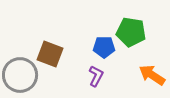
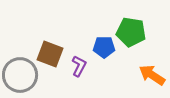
purple L-shape: moved 17 px left, 10 px up
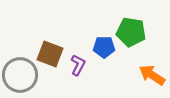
purple L-shape: moved 1 px left, 1 px up
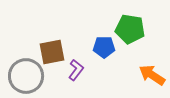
green pentagon: moved 1 px left, 3 px up
brown square: moved 2 px right, 2 px up; rotated 32 degrees counterclockwise
purple L-shape: moved 2 px left, 5 px down; rotated 10 degrees clockwise
gray circle: moved 6 px right, 1 px down
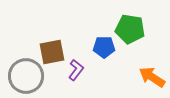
orange arrow: moved 2 px down
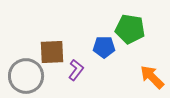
brown square: rotated 8 degrees clockwise
orange arrow: rotated 12 degrees clockwise
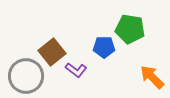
brown square: rotated 36 degrees counterclockwise
purple L-shape: rotated 90 degrees clockwise
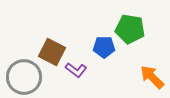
brown square: rotated 24 degrees counterclockwise
gray circle: moved 2 px left, 1 px down
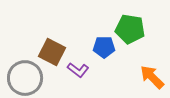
purple L-shape: moved 2 px right
gray circle: moved 1 px right, 1 px down
